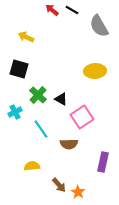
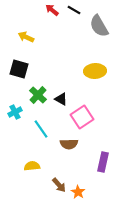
black line: moved 2 px right
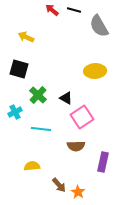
black line: rotated 16 degrees counterclockwise
black triangle: moved 5 px right, 1 px up
cyan line: rotated 48 degrees counterclockwise
brown semicircle: moved 7 px right, 2 px down
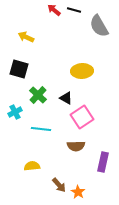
red arrow: moved 2 px right
yellow ellipse: moved 13 px left
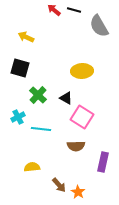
black square: moved 1 px right, 1 px up
cyan cross: moved 3 px right, 5 px down
pink square: rotated 25 degrees counterclockwise
yellow semicircle: moved 1 px down
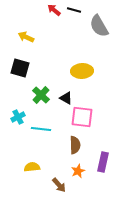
green cross: moved 3 px right
pink square: rotated 25 degrees counterclockwise
brown semicircle: moved 1 px left, 1 px up; rotated 90 degrees counterclockwise
orange star: moved 21 px up; rotated 16 degrees clockwise
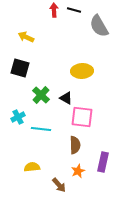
red arrow: rotated 48 degrees clockwise
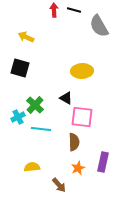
green cross: moved 6 px left, 10 px down
brown semicircle: moved 1 px left, 3 px up
orange star: moved 3 px up
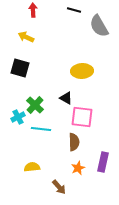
red arrow: moved 21 px left
brown arrow: moved 2 px down
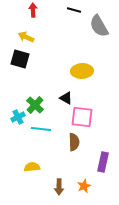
black square: moved 9 px up
orange star: moved 6 px right, 18 px down
brown arrow: rotated 42 degrees clockwise
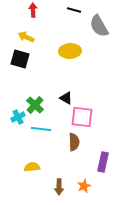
yellow ellipse: moved 12 px left, 20 px up
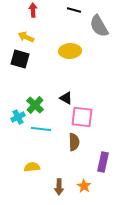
orange star: rotated 16 degrees counterclockwise
